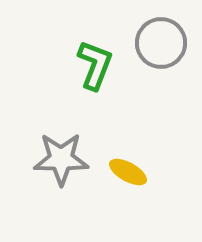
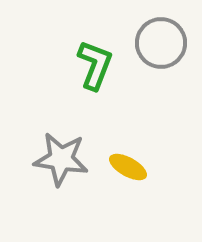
gray star: rotated 8 degrees clockwise
yellow ellipse: moved 5 px up
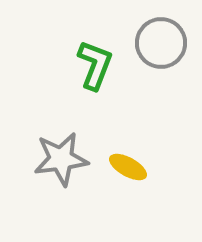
gray star: rotated 16 degrees counterclockwise
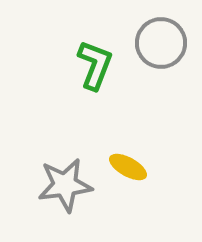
gray star: moved 4 px right, 26 px down
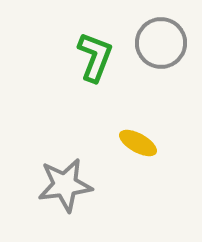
green L-shape: moved 8 px up
yellow ellipse: moved 10 px right, 24 px up
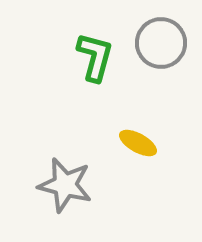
green L-shape: rotated 6 degrees counterclockwise
gray star: rotated 22 degrees clockwise
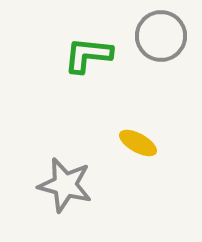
gray circle: moved 7 px up
green L-shape: moved 7 px left, 2 px up; rotated 99 degrees counterclockwise
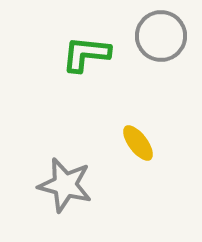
green L-shape: moved 2 px left, 1 px up
yellow ellipse: rotated 24 degrees clockwise
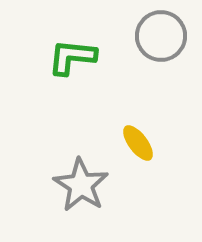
green L-shape: moved 14 px left, 3 px down
gray star: moved 16 px right; rotated 18 degrees clockwise
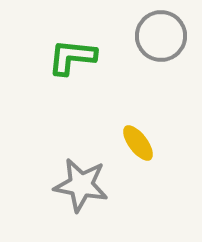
gray star: rotated 22 degrees counterclockwise
